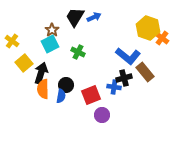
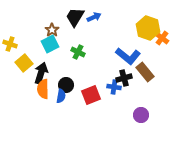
yellow cross: moved 2 px left, 3 px down; rotated 16 degrees counterclockwise
purple circle: moved 39 px right
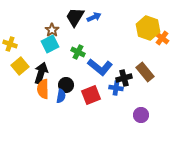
blue L-shape: moved 28 px left, 11 px down
yellow square: moved 4 px left, 3 px down
blue cross: moved 2 px right, 1 px down
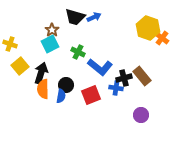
black trapezoid: rotated 105 degrees counterclockwise
brown rectangle: moved 3 px left, 4 px down
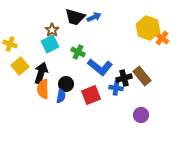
black circle: moved 1 px up
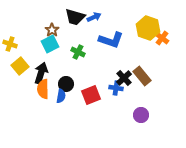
blue L-shape: moved 11 px right, 27 px up; rotated 20 degrees counterclockwise
black cross: rotated 28 degrees counterclockwise
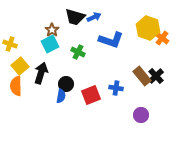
black cross: moved 32 px right, 2 px up
orange semicircle: moved 27 px left, 3 px up
